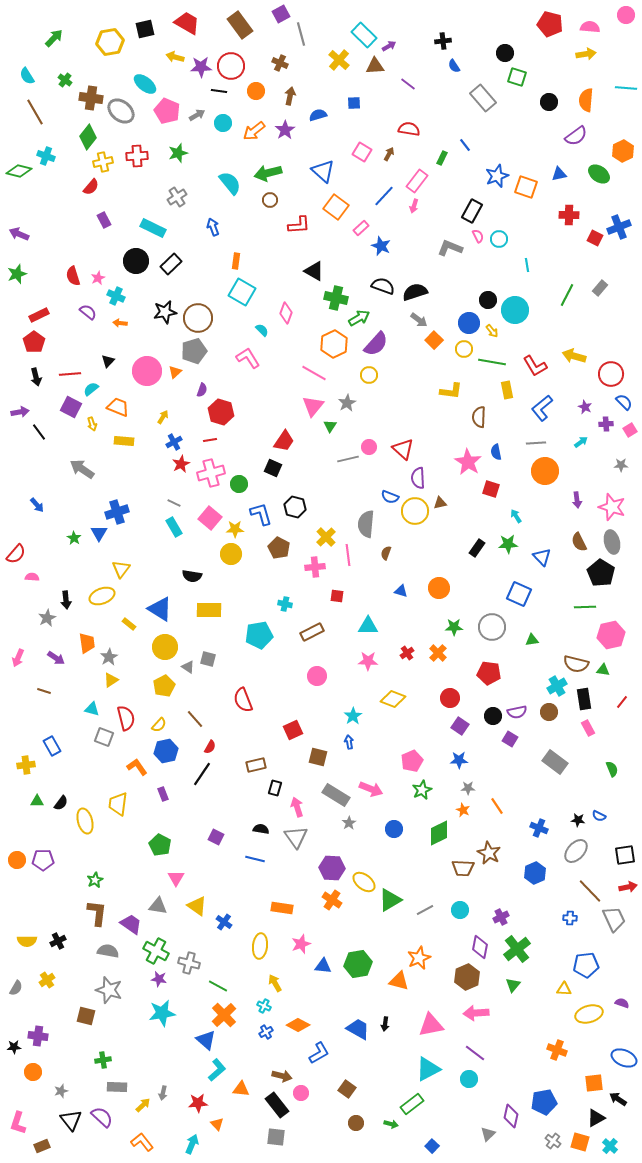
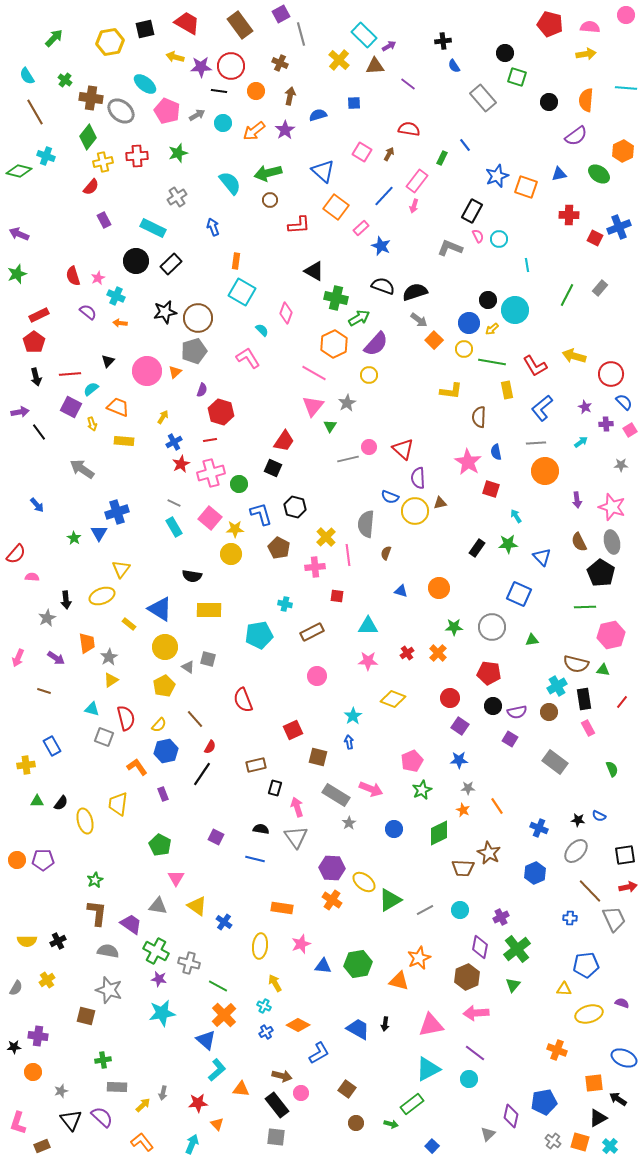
yellow arrow at (492, 331): moved 2 px up; rotated 88 degrees clockwise
black circle at (493, 716): moved 10 px up
black triangle at (596, 1118): moved 2 px right
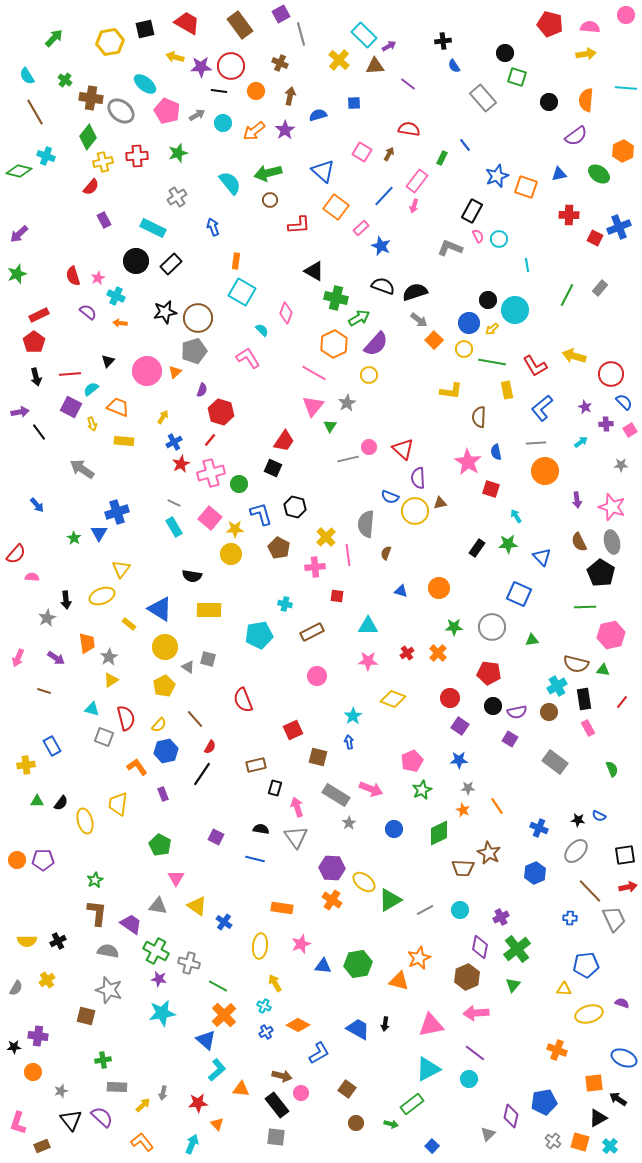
purple arrow at (19, 234): rotated 66 degrees counterclockwise
red line at (210, 440): rotated 40 degrees counterclockwise
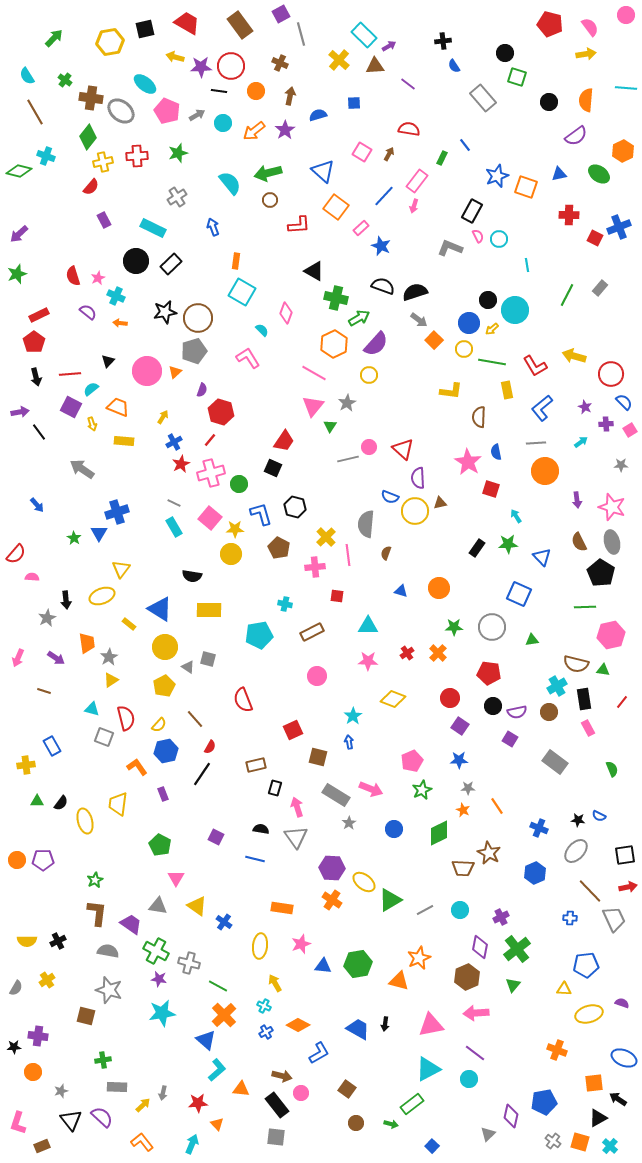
pink semicircle at (590, 27): rotated 48 degrees clockwise
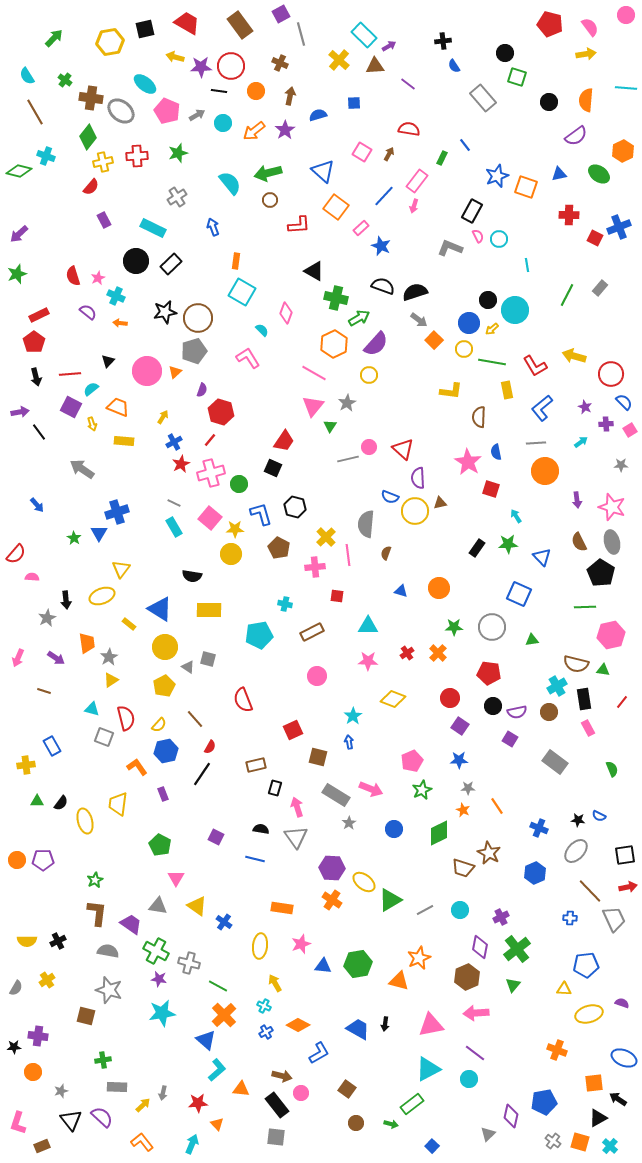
brown trapezoid at (463, 868): rotated 15 degrees clockwise
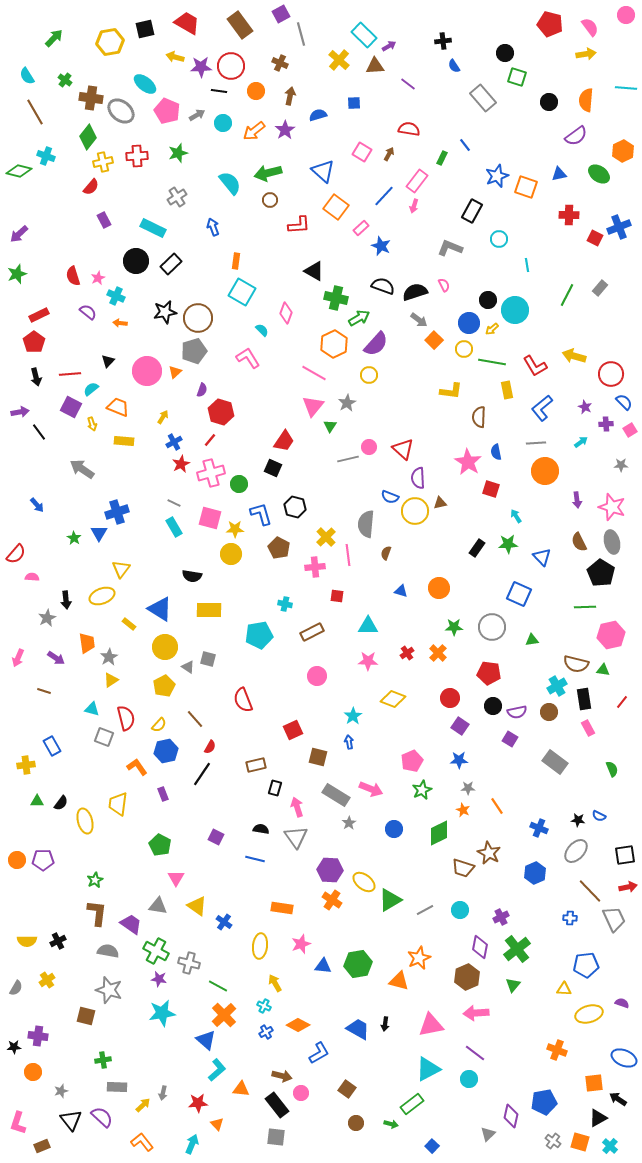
pink semicircle at (478, 236): moved 34 px left, 49 px down
pink square at (210, 518): rotated 25 degrees counterclockwise
purple hexagon at (332, 868): moved 2 px left, 2 px down
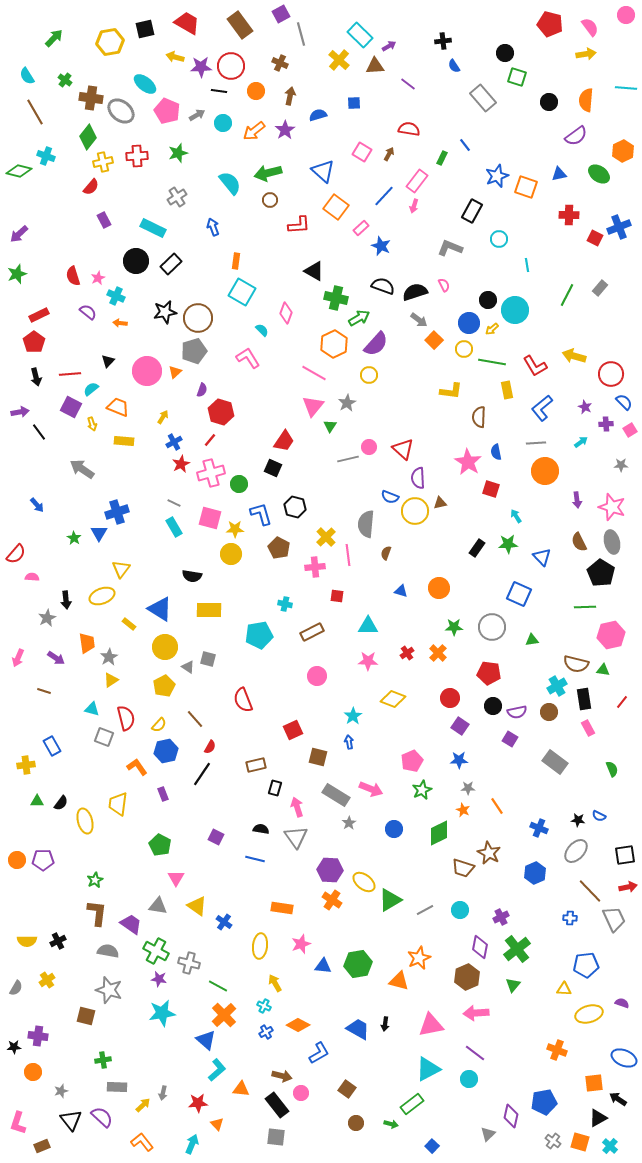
cyan rectangle at (364, 35): moved 4 px left
